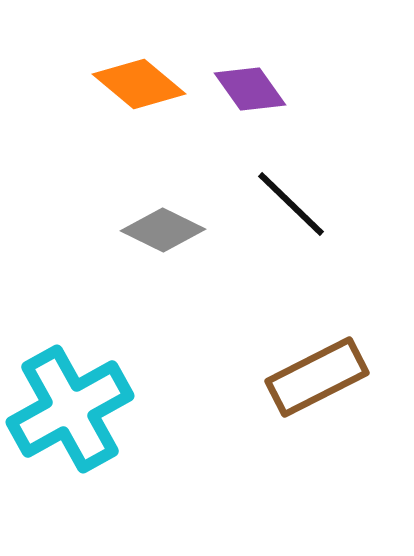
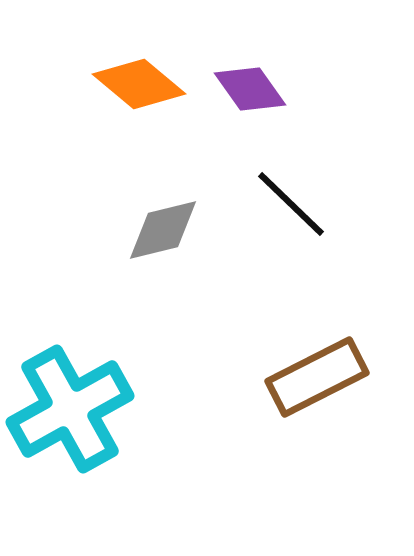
gray diamond: rotated 40 degrees counterclockwise
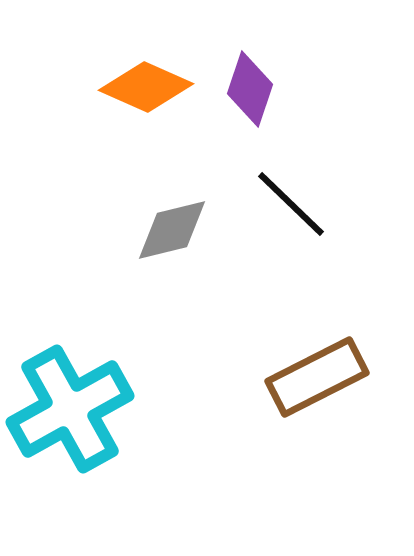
orange diamond: moved 7 px right, 3 px down; rotated 16 degrees counterclockwise
purple diamond: rotated 54 degrees clockwise
gray diamond: moved 9 px right
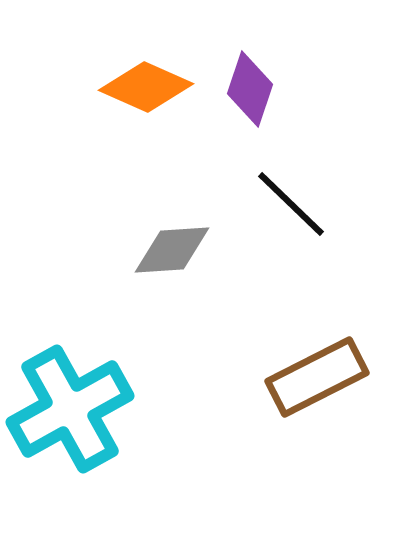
gray diamond: moved 20 px down; rotated 10 degrees clockwise
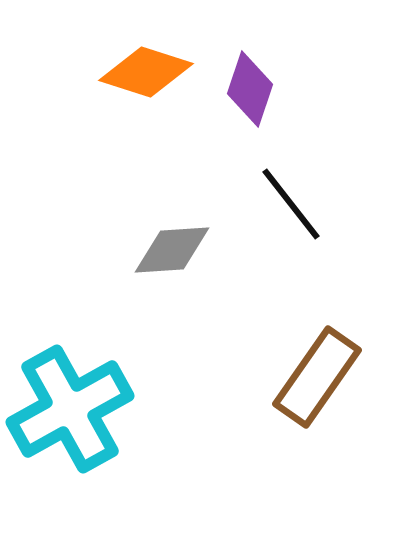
orange diamond: moved 15 px up; rotated 6 degrees counterclockwise
black line: rotated 8 degrees clockwise
brown rectangle: rotated 28 degrees counterclockwise
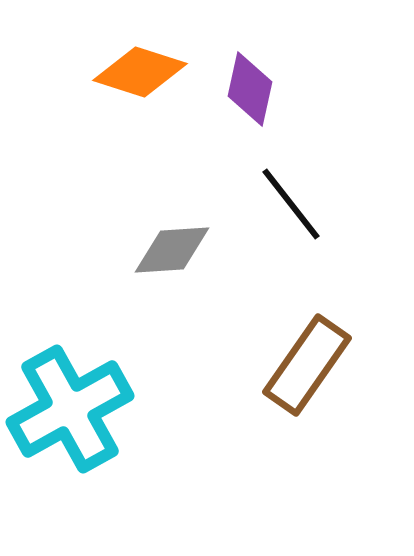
orange diamond: moved 6 px left
purple diamond: rotated 6 degrees counterclockwise
brown rectangle: moved 10 px left, 12 px up
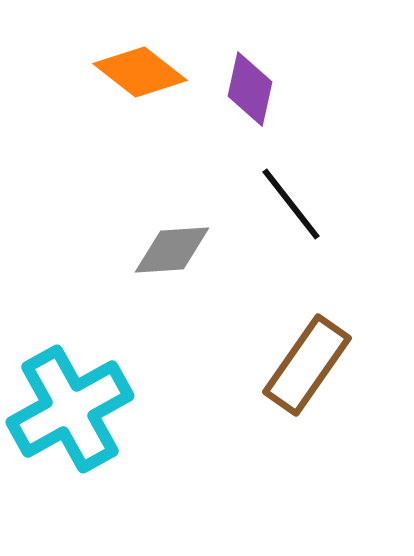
orange diamond: rotated 20 degrees clockwise
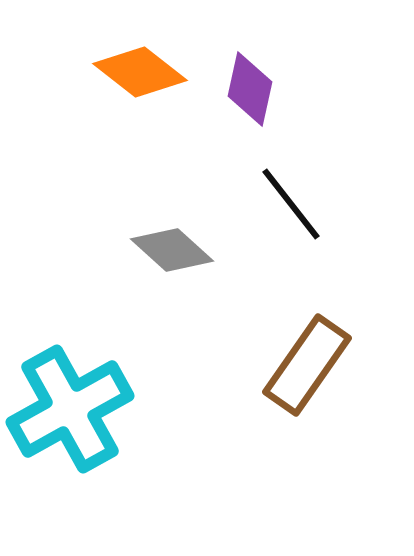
gray diamond: rotated 46 degrees clockwise
